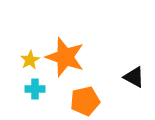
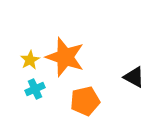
cyan cross: rotated 24 degrees counterclockwise
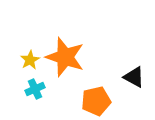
orange pentagon: moved 11 px right
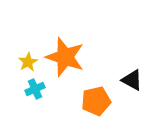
yellow star: moved 2 px left, 2 px down
black triangle: moved 2 px left, 3 px down
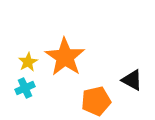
orange star: rotated 15 degrees clockwise
cyan cross: moved 10 px left, 1 px up
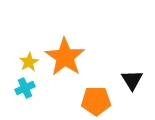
yellow star: moved 1 px right
black triangle: rotated 30 degrees clockwise
orange pentagon: rotated 12 degrees clockwise
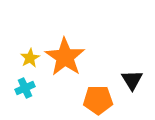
yellow star: moved 1 px right, 4 px up
orange pentagon: moved 2 px right, 1 px up
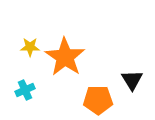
yellow star: moved 11 px up; rotated 30 degrees clockwise
cyan cross: moved 2 px down
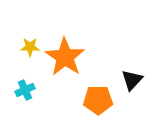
black triangle: rotated 15 degrees clockwise
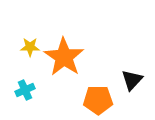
orange star: moved 1 px left
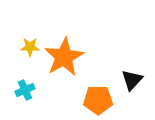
orange star: rotated 9 degrees clockwise
